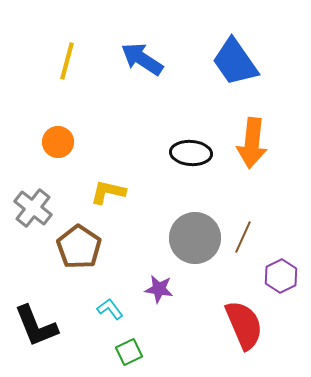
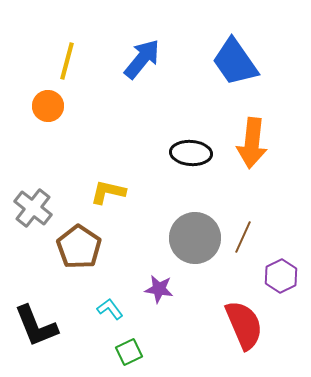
blue arrow: rotated 96 degrees clockwise
orange circle: moved 10 px left, 36 px up
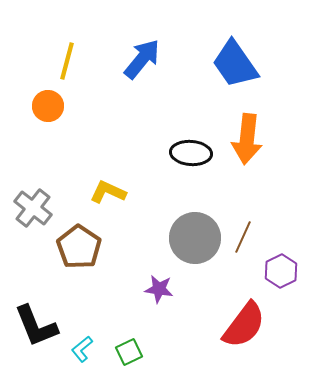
blue trapezoid: moved 2 px down
orange arrow: moved 5 px left, 4 px up
yellow L-shape: rotated 12 degrees clockwise
purple hexagon: moved 5 px up
cyan L-shape: moved 28 px left, 40 px down; rotated 92 degrees counterclockwise
red semicircle: rotated 60 degrees clockwise
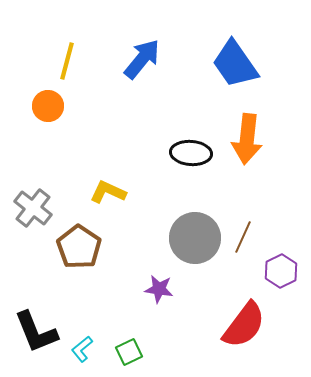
black L-shape: moved 6 px down
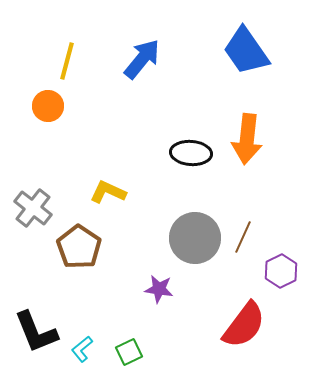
blue trapezoid: moved 11 px right, 13 px up
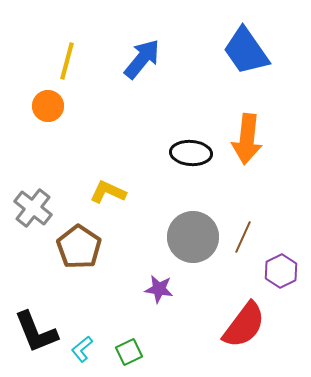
gray circle: moved 2 px left, 1 px up
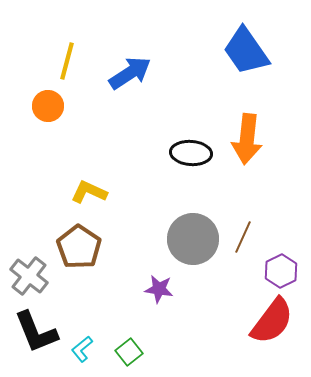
blue arrow: moved 12 px left, 14 px down; rotated 18 degrees clockwise
yellow L-shape: moved 19 px left
gray cross: moved 4 px left, 68 px down
gray circle: moved 2 px down
red semicircle: moved 28 px right, 4 px up
green square: rotated 12 degrees counterclockwise
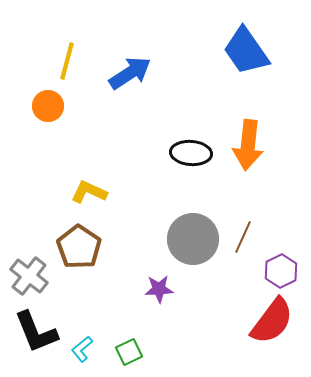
orange arrow: moved 1 px right, 6 px down
purple star: rotated 12 degrees counterclockwise
green square: rotated 12 degrees clockwise
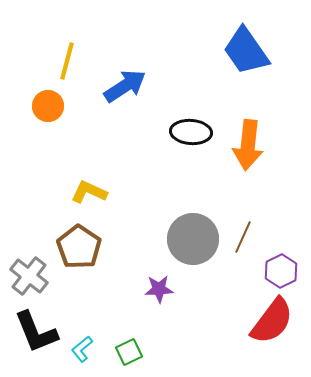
blue arrow: moved 5 px left, 13 px down
black ellipse: moved 21 px up
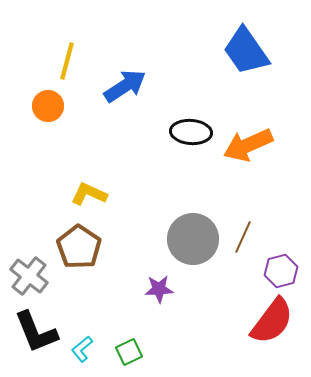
orange arrow: rotated 60 degrees clockwise
yellow L-shape: moved 2 px down
purple hexagon: rotated 12 degrees clockwise
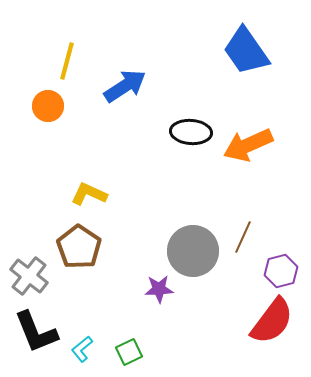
gray circle: moved 12 px down
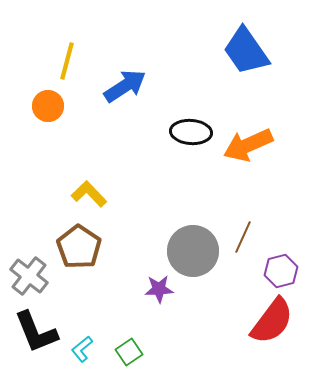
yellow L-shape: rotated 21 degrees clockwise
green square: rotated 8 degrees counterclockwise
